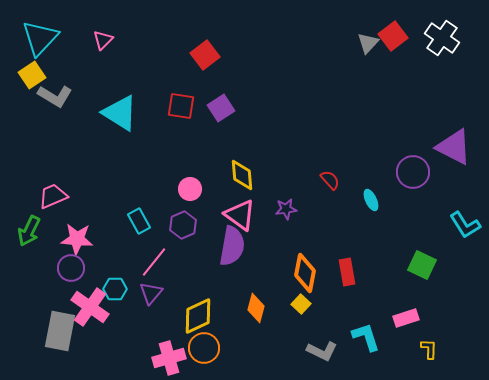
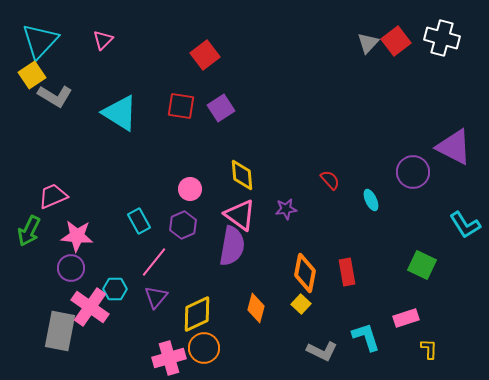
red square at (393, 36): moved 3 px right, 5 px down
cyan triangle at (40, 38): moved 3 px down
white cross at (442, 38): rotated 20 degrees counterclockwise
pink star at (77, 239): moved 3 px up
purple triangle at (151, 293): moved 5 px right, 4 px down
yellow diamond at (198, 316): moved 1 px left, 2 px up
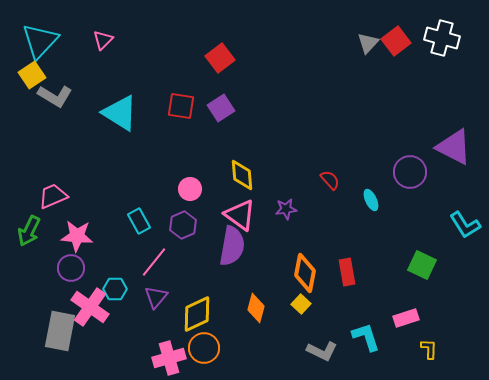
red square at (205, 55): moved 15 px right, 3 px down
purple circle at (413, 172): moved 3 px left
